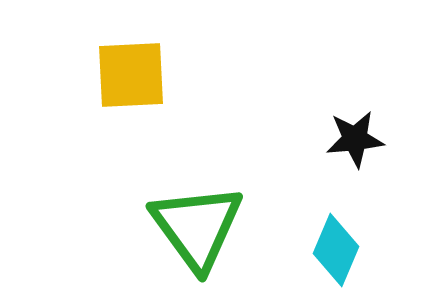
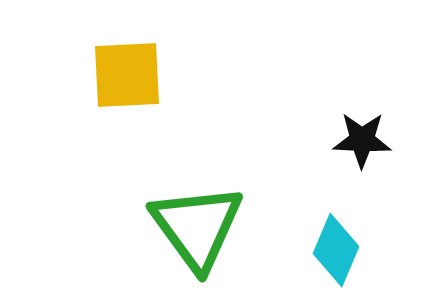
yellow square: moved 4 px left
black star: moved 7 px right, 1 px down; rotated 8 degrees clockwise
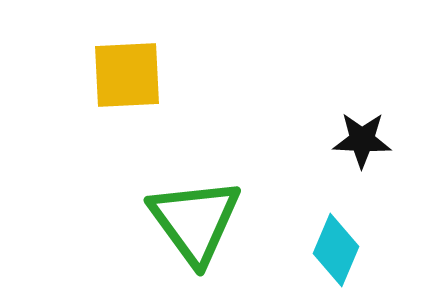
green triangle: moved 2 px left, 6 px up
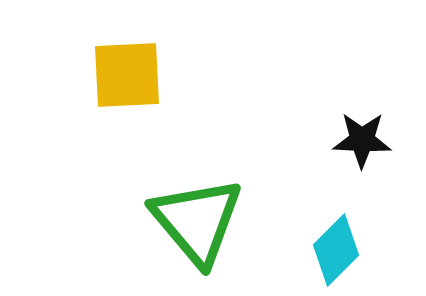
green triangle: moved 2 px right; rotated 4 degrees counterclockwise
cyan diamond: rotated 22 degrees clockwise
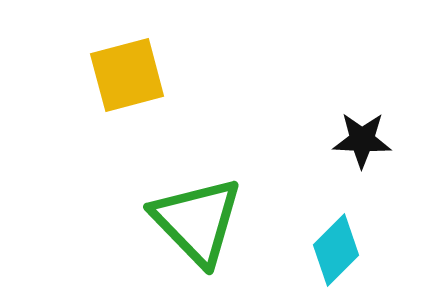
yellow square: rotated 12 degrees counterclockwise
green triangle: rotated 4 degrees counterclockwise
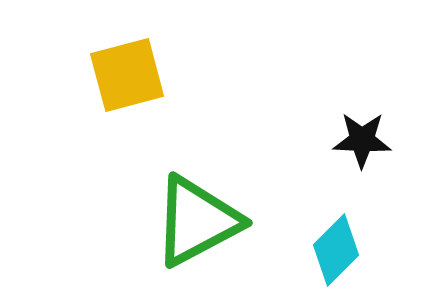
green triangle: rotated 46 degrees clockwise
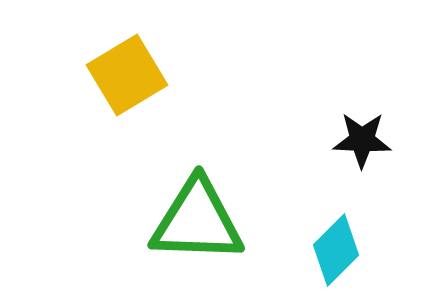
yellow square: rotated 16 degrees counterclockwise
green triangle: rotated 30 degrees clockwise
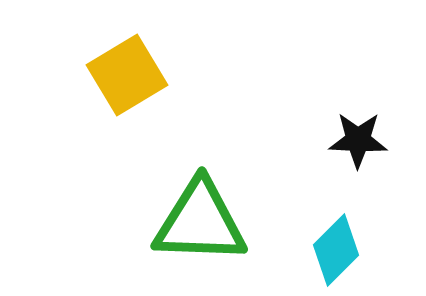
black star: moved 4 px left
green triangle: moved 3 px right, 1 px down
